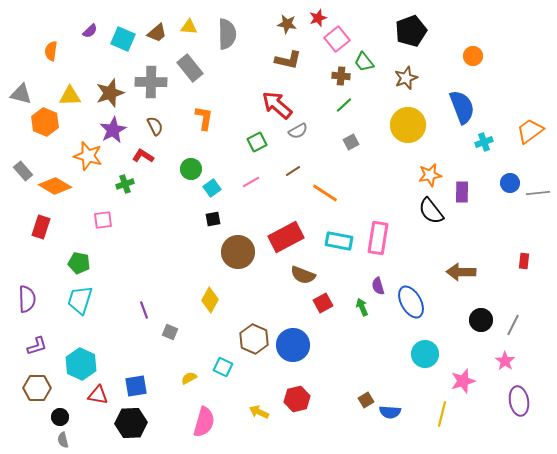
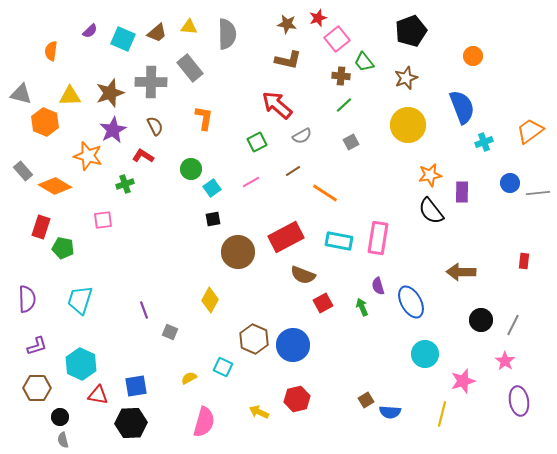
gray semicircle at (298, 131): moved 4 px right, 5 px down
green pentagon at (79, 263): moved 16 px left, 15 px up
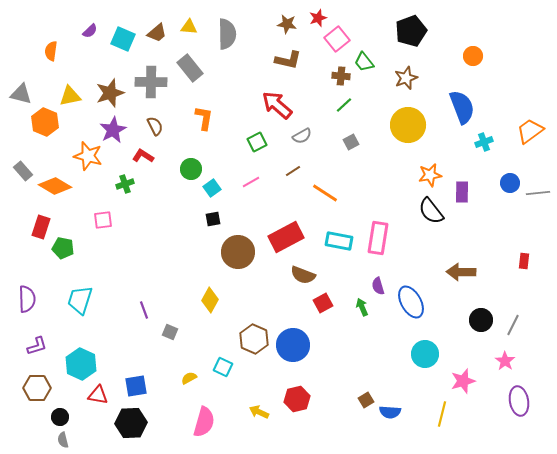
yellow triangle at (70, 96): rotated 10 degrees counterclockwise
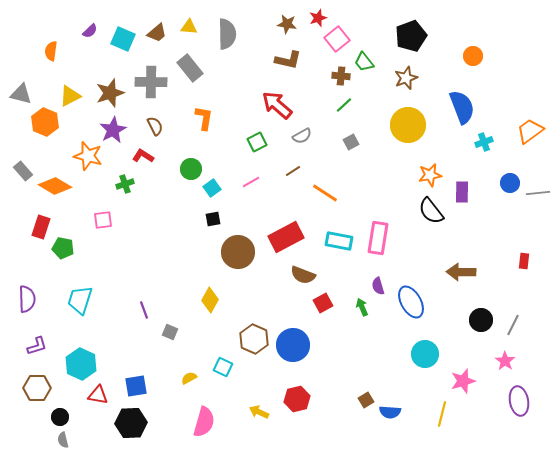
black pentagon at (411, 31): moved 5 px down
yellow triangle at (70, 96): rotated 15 degrees counterclockwise
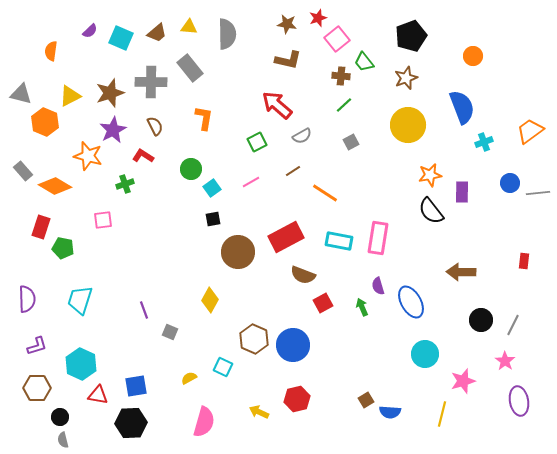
cyan square at (123, 39): moved 2 px left, 1 px up
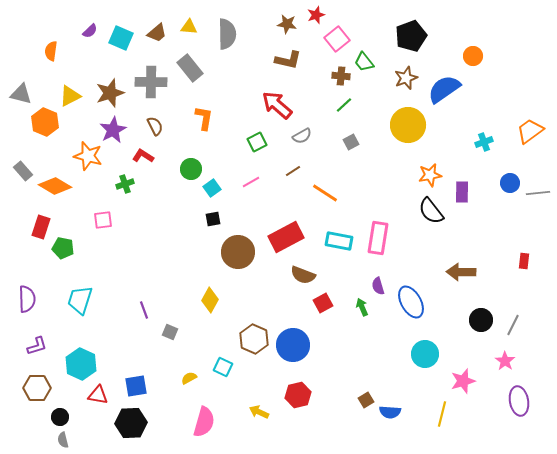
red star at (318, 18): moved 2 px left, 3 px up
blue semicircle at (462, 107): moved 18 px left, 18 px up; rotated 104 degrees counterclockwise
red hexagon at (297, 399): moved 1 px right, 4 px up
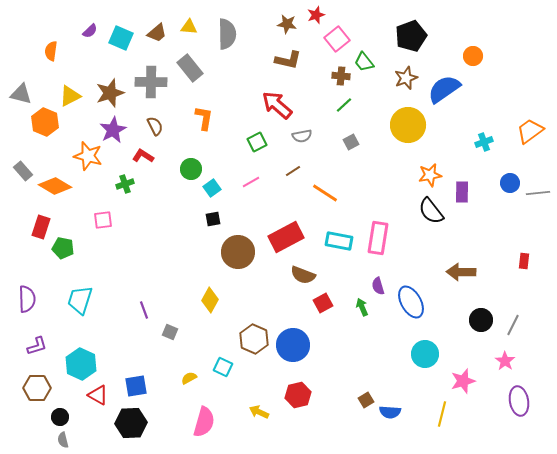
gray semicircle at (302, 136): rotated 18 degrees clockwise
red triangle at (98, 395): rotated 20 degrees clockwise
